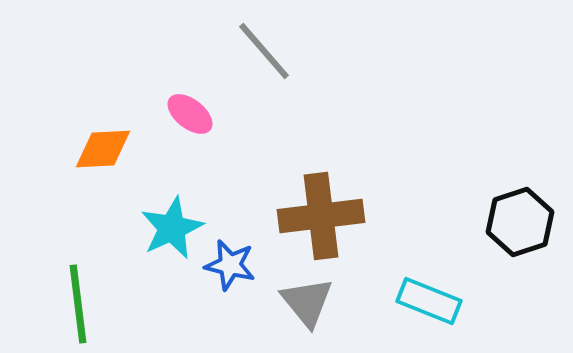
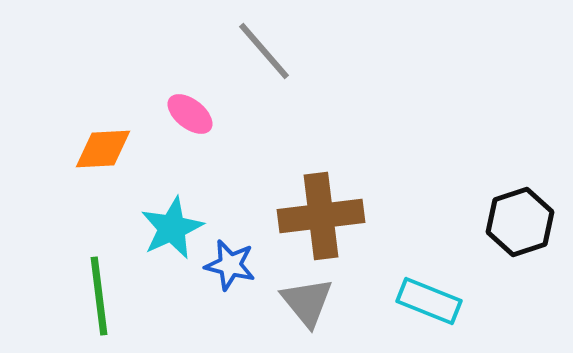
green line: moved 21 px right, 8 px up
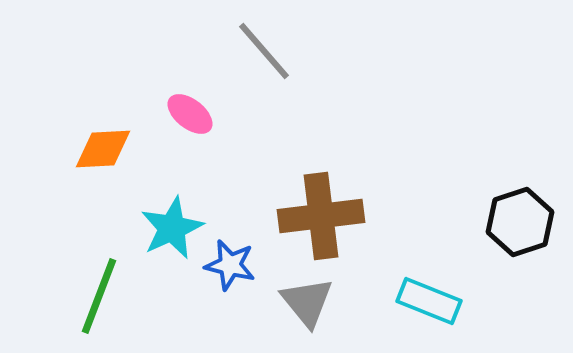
green line: rotated 28 degrees clockwise
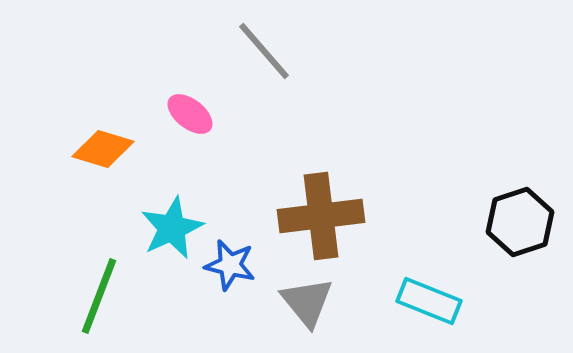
orange diamond: rotated 20 degrees clockwise
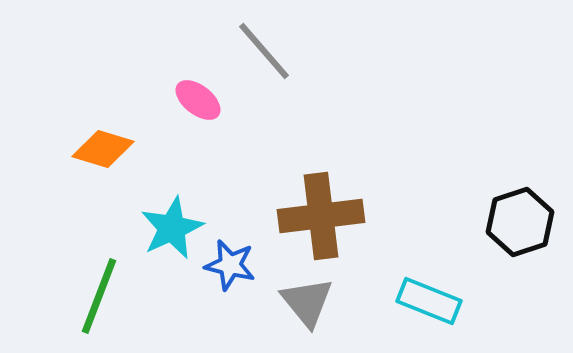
pink ellipse: moved 8 px right, 14 px up
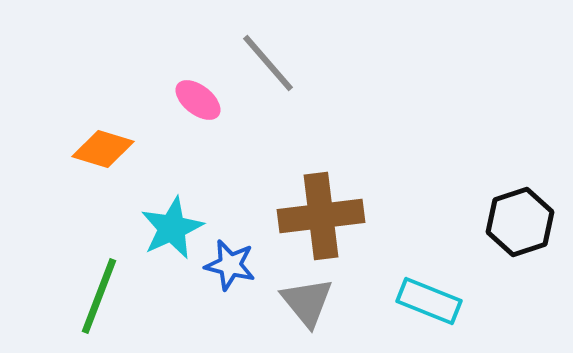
gray line: moved 4 px right, 12 px down
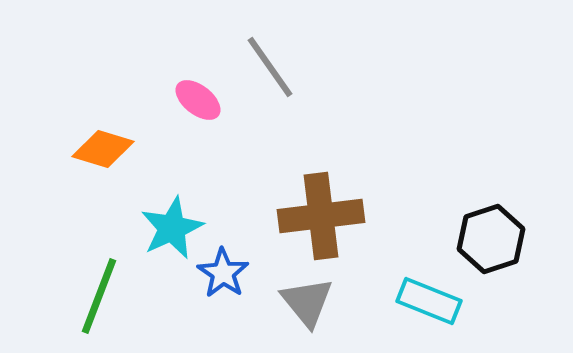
gray line: moved 2 px right, 4 px down; rotated 6 degrees clockwise
black hexagon: moved 29 px left, 17 px down
blue star: moved 7 px left, 8 px down; rotated 21 degrees clockwise
